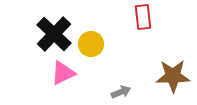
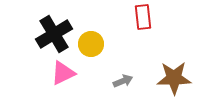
black cross: rotated 15 degrees clockwise
brown star: moved 1 px right, 2 px down
gray arrow: moved 2 px right, 11 px up
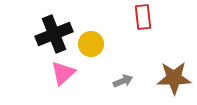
black cross: rotated 9 degrees clockwise
pink triangle: rotated 16 degrees counterclockwise
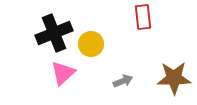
black cross: moved 1 px up
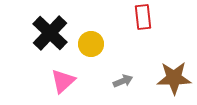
black cross: moved 4 px left; rotated 24 degrees counterclockwise
pink triangle: moved 8 px down
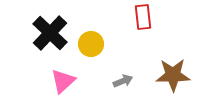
brown star: moved 1 px left, 3 px up
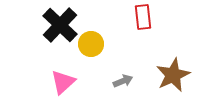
black cross: moved 10 px right, 8 px up
brown star: rotated 24 degrees counterclockwise
pink triangle: moved 1 px down
